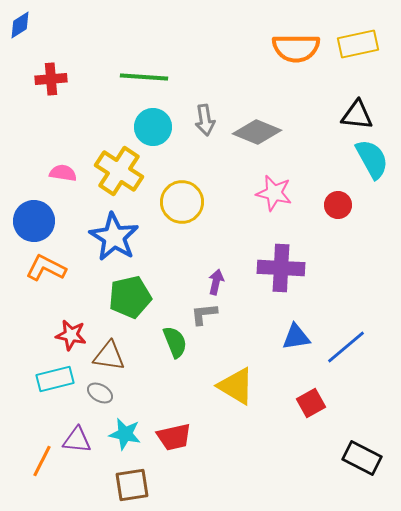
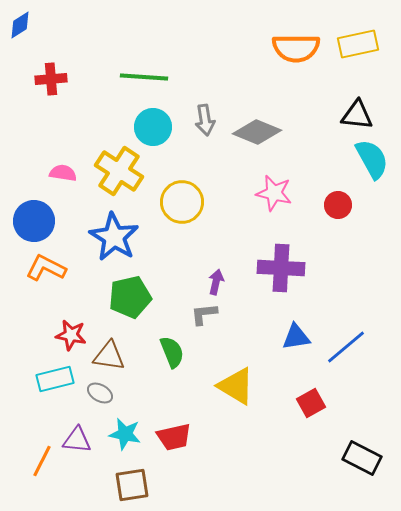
green semicircle: moved 3 px left, 10 px down
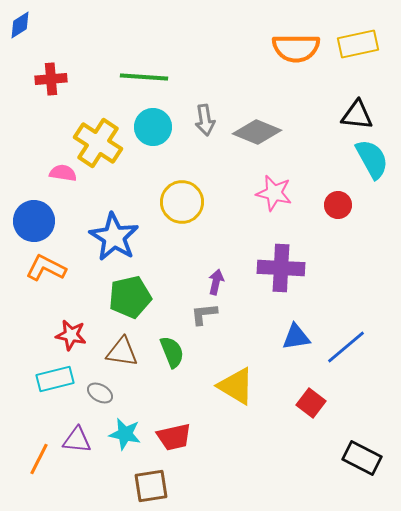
yellow cross: moved 21 px left, 28 px up
brown triangle: moved 13 px right, 4 px up
red square: rotated 24 degrees counterclockwise
orange line: moved 3 px left, 2 px up
brown square: moved 19 px right, 1 px down
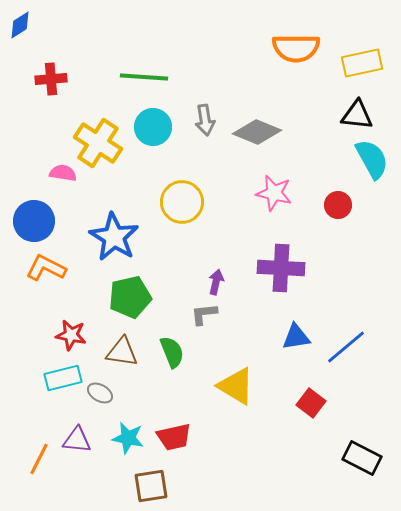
yellow rectangle: moved 4 px right, 19 px down
cyan rectangle: moved 8 px right, 1 px up
cyan star: moved 3 px right, 4 px down
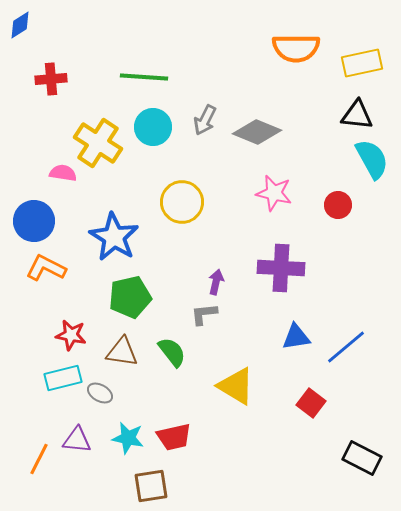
gray arrow: rotated 36 degrees clockwise
green semicircle: rotated 16 degrees counterclockwise
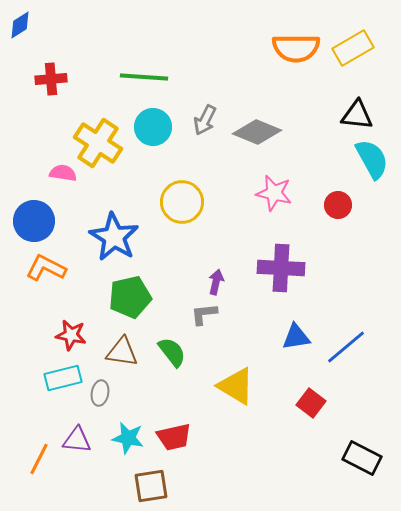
yellow rectangle: moved 9 px left, 15 px up; rotated 18 degrees counterclockwise
gray ellipse: rotated 70 degrees clockwise
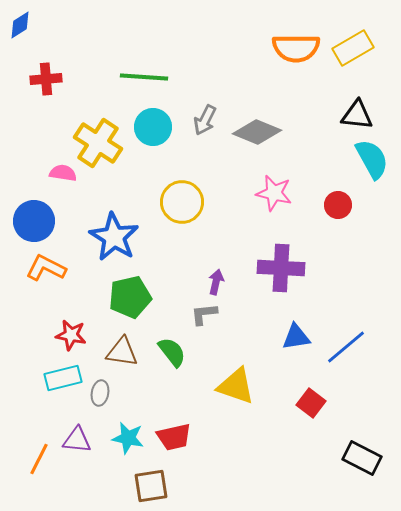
red cross: moved 5 px left
yellow triangle: rotated 12 degrees counterclockwise
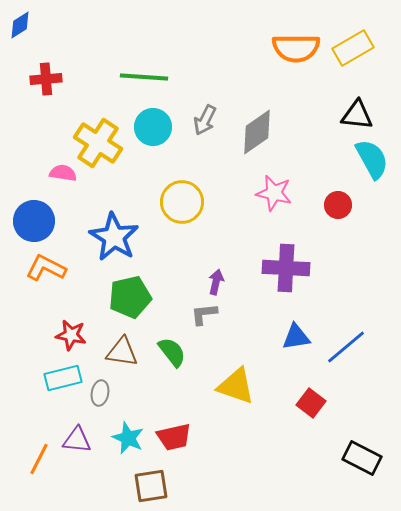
gray diamond: rotated 57 degrees counterclockwise
purple cross: moved 5 px right
cyan star: rotated 12 degrees clockwise
